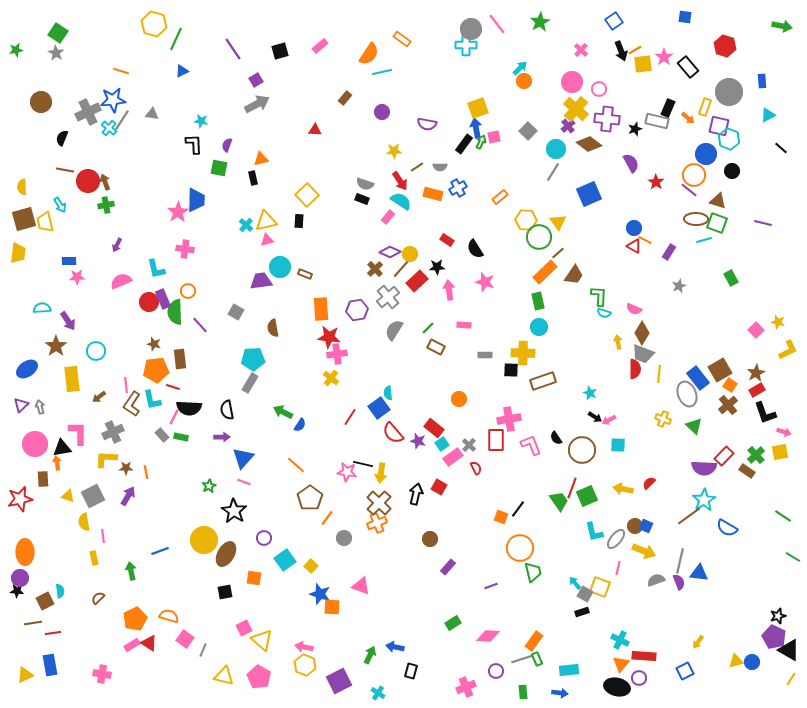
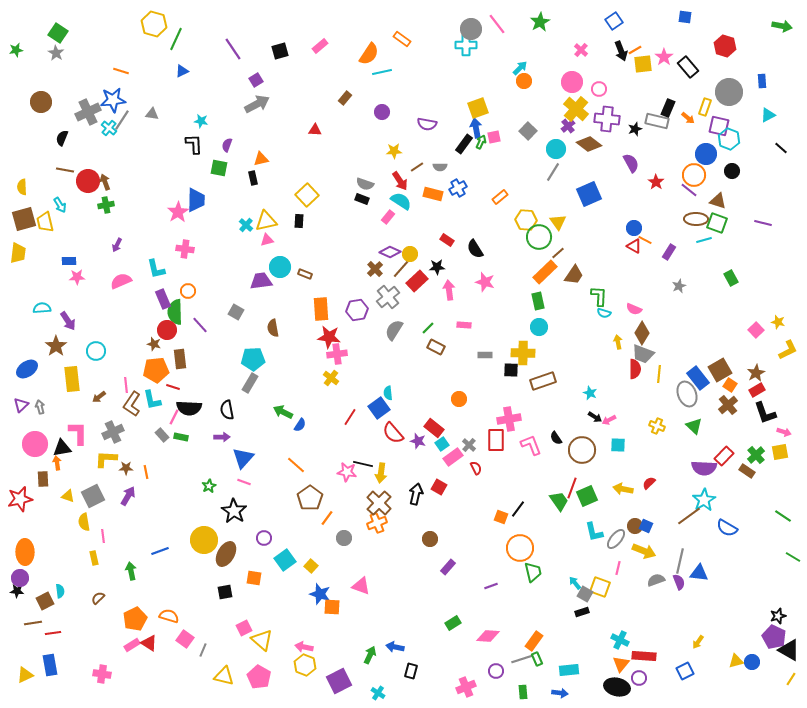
red circle at (149, 302): moved 18 px right, 28 px down
yellow cross at (663, 419): moved 6 px left, 7 px down
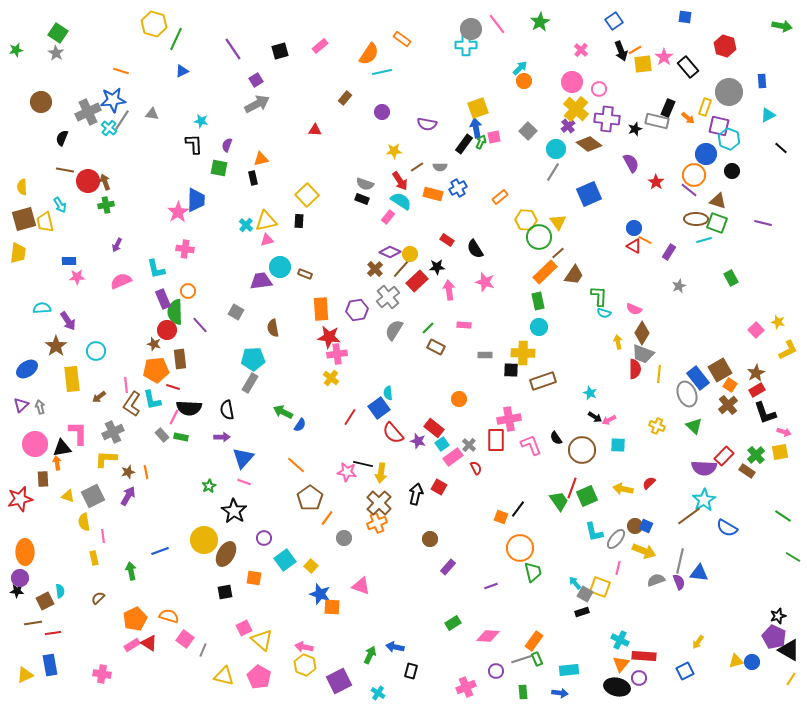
brown star at (126, 468): moved 2 px right, 4 px down; rotated 16 degrees counterclockwise
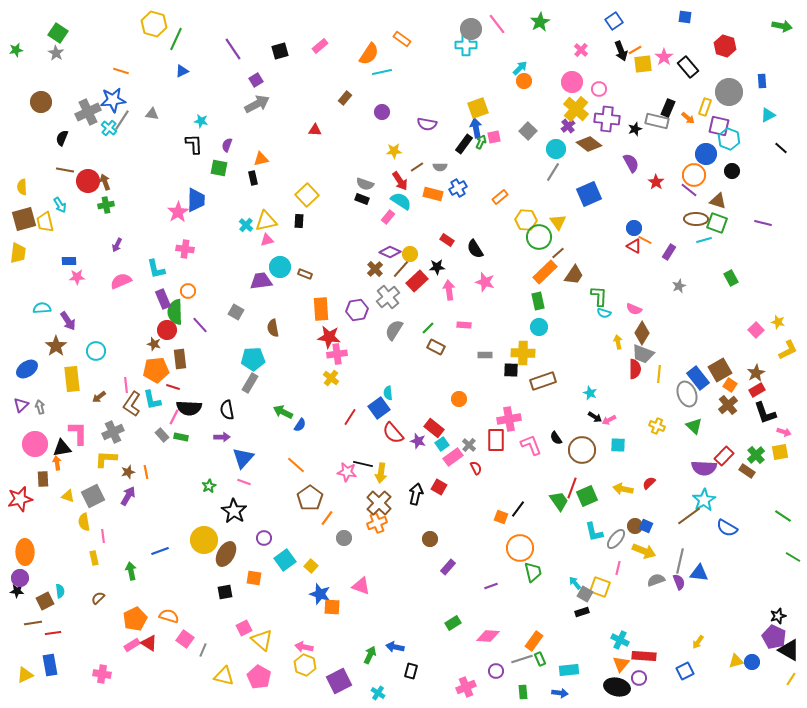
green rectangle at (537, 659): moved 3 px right
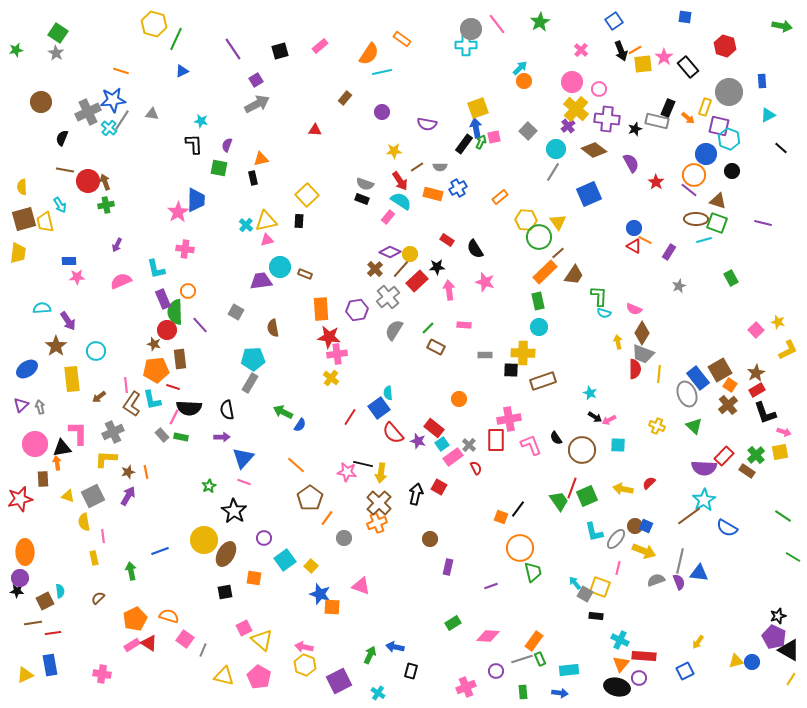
brown diamond at (589, 144): moved 5 px right, 6 px down
purple rectangle at (448, 567): rotated 28 degrees counterclockwise
black rectangle at (582, 612): moved 14 px right, 4 px down; rotated 24 degrees clockwise
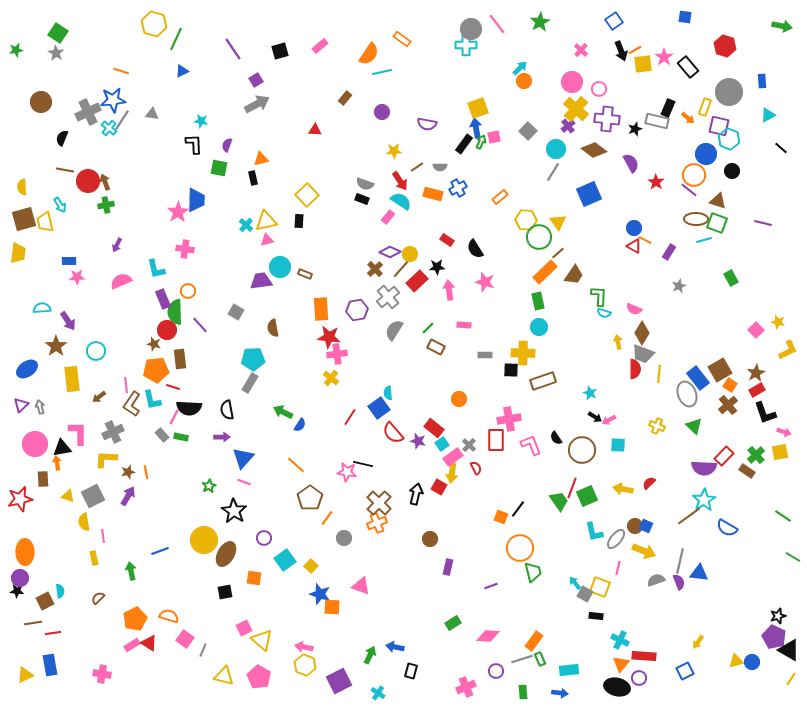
yellow arrow at (381, 473): moved 71 px right
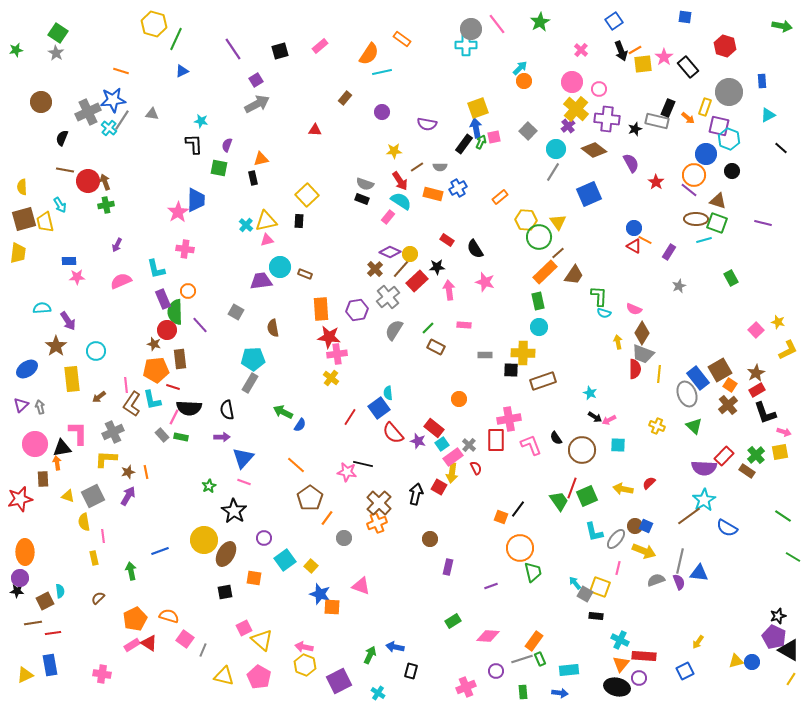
green rectangle at (453, 623): moved 2 px up
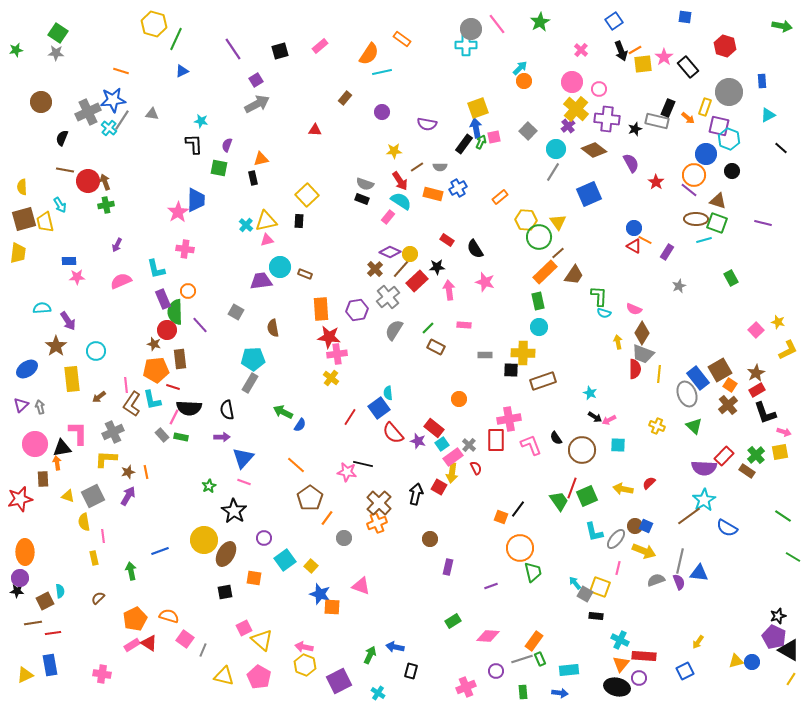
gray star at (56, 53): rotated 28 degrees counterclockwise
purple rectangle at (669, 252): moved 2 px left
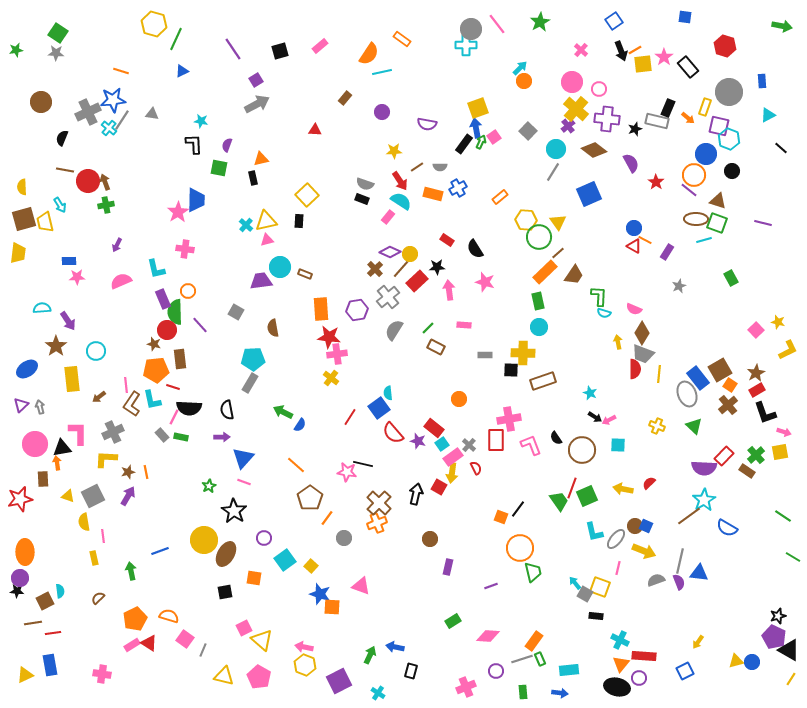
pink square at (494, 137): rotated 24 degrees counterclockwise
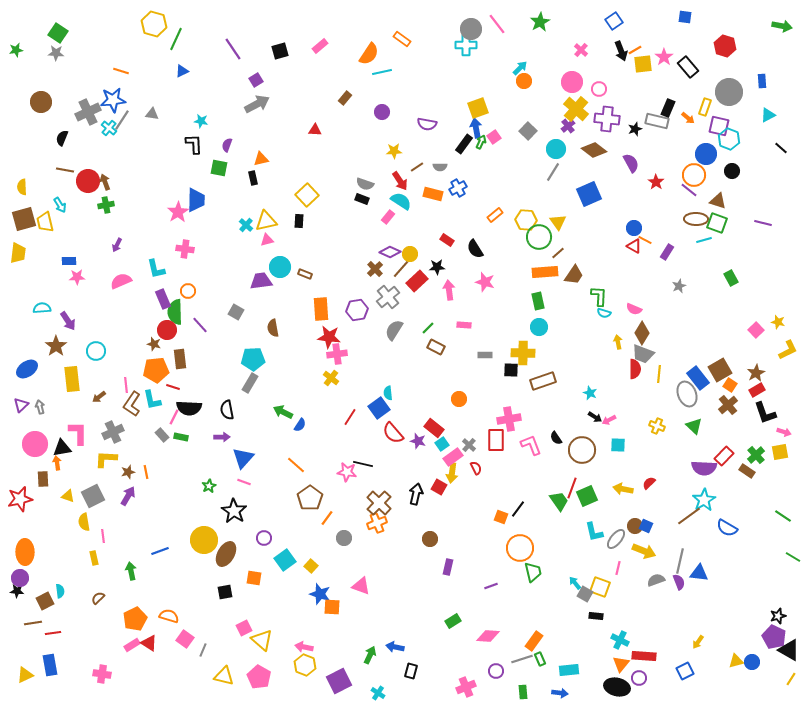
orange rectangle at (500, 197): moved 5 px left, 18 px down
orange rectangle at (545, 272): rotated 40 degrees clockwise
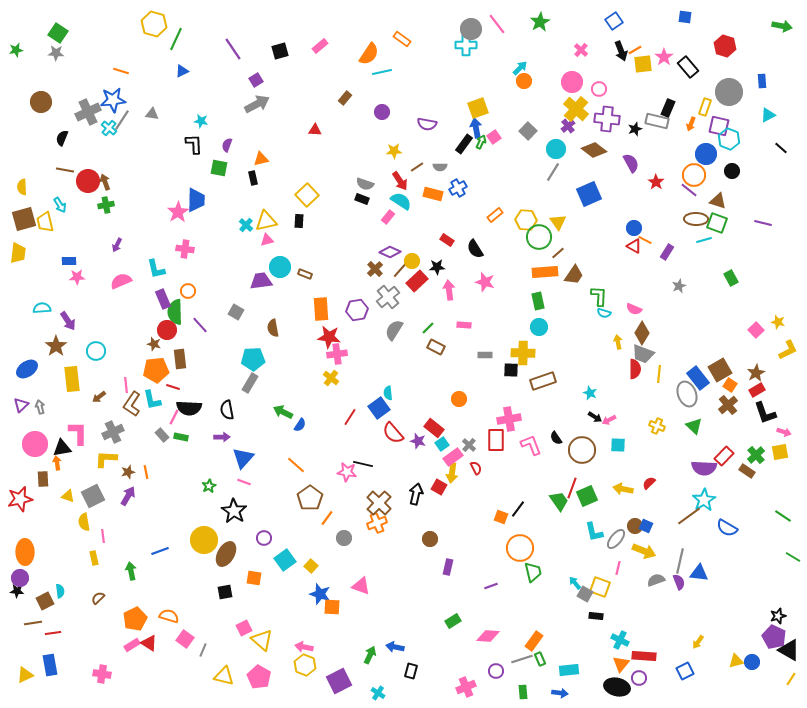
orange arrow at (688, 118): moved 3 px right, 6 px down; rotated 72 degrees clockwise
yellow circle at (410, 254): moved 2 px right, 7 px down
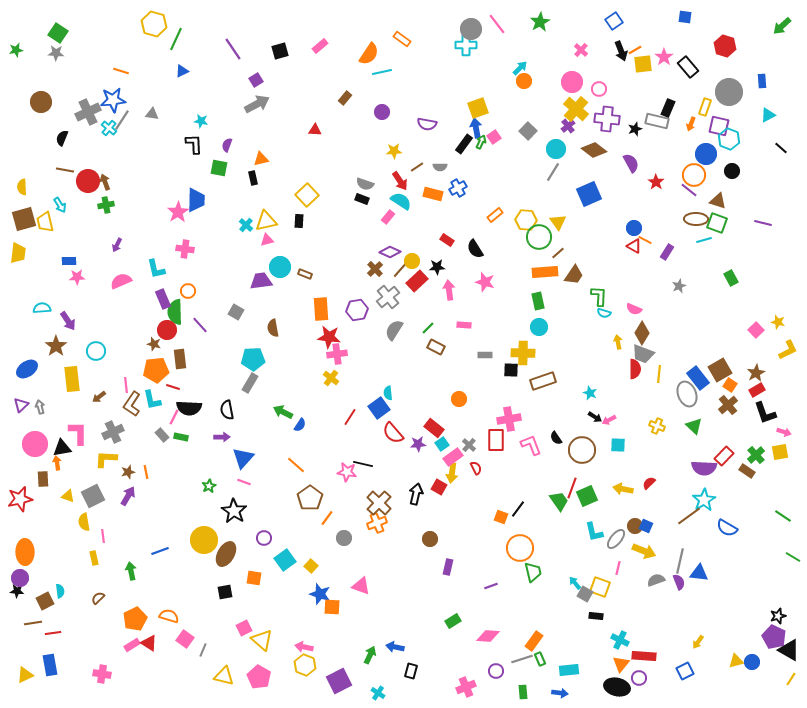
green arrow at (782, 26): rotated 126 degrees clockwise
purple star at (418, 441): moved 3 px down; rotated 21 degrees counterclockwise
